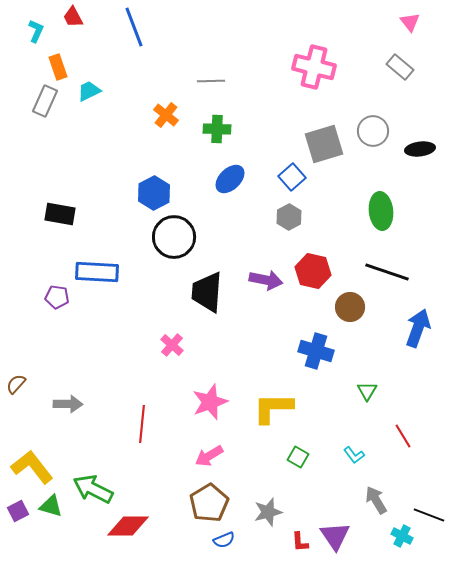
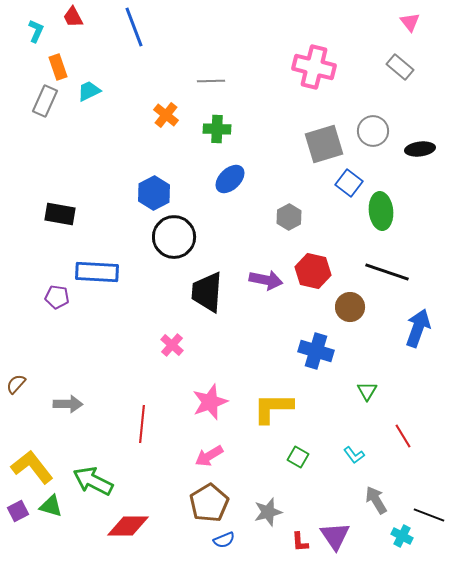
blue square at (292, 177): moved 57 px right, 6 px down; rotated 12 degrees counterclockwise
green arrow at (93, 489): moved 8 px up
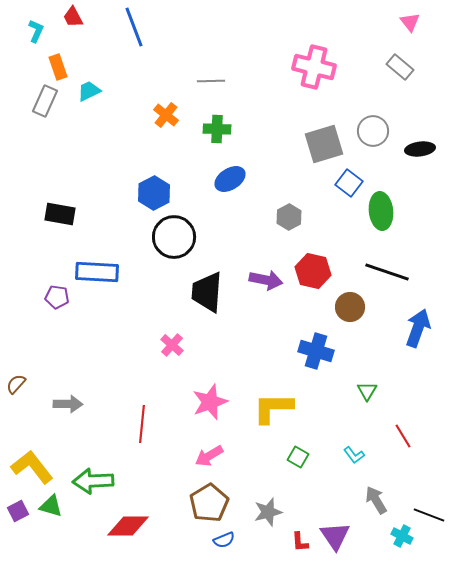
blue ellipse at (230, 179): rotated 12 degrees clockwise
green arrow at (93, 481): rotated 30 degrees counterclockwise
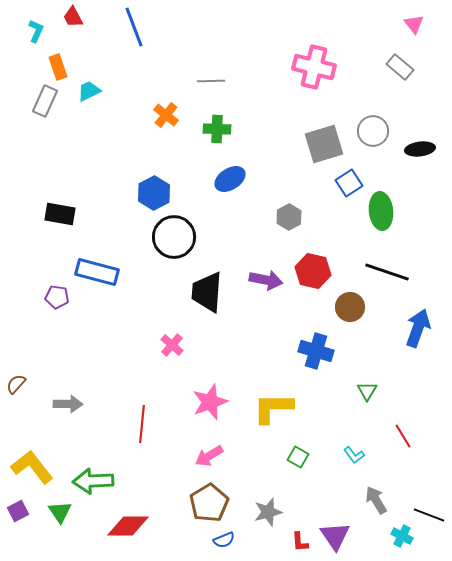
pink triangle at (410, 22): moved 4 px right, 2 px down
blue square at (349, 183): rotated 20 degrees clockwise
blue rectangle at (97, 272): rotated 12 degrees clockwise
green triangle at (51, 506): moved 9 px right, 6 px down; rotated 40 degrees clockwise
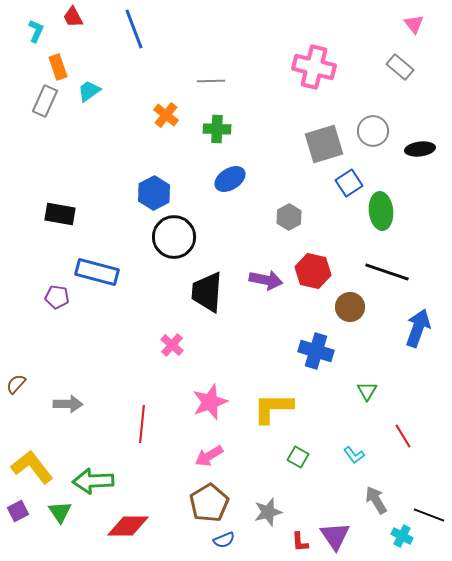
blue line at (134, 27): moved 2 px down
cyan trapezoid at (89, 91): rotated 10 degrees counterclockwise
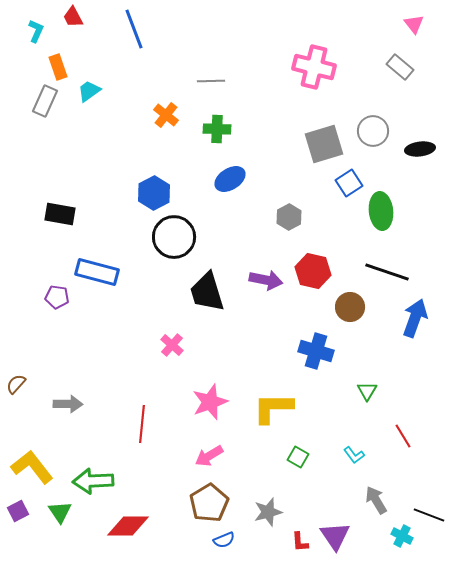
black trapezoid at (207, 292): rotated 21 degrees counterclockwise
blue arrow at (418, 328): moved 3 px left, 10 px up
